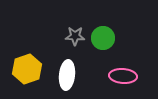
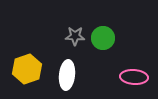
pink ellipse: moved 11 px right, 1 px down
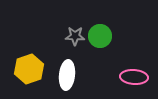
green circle: moved 3 px left, 2 px up
yellow hexagon: moved 2 px right
